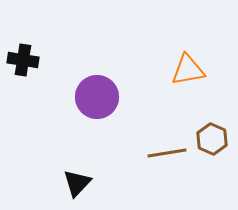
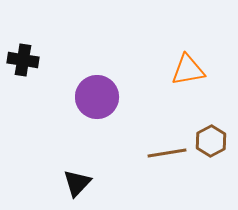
brown hexagon: moved 1 px left, 2 px down; rotated 8 degrees clockwise
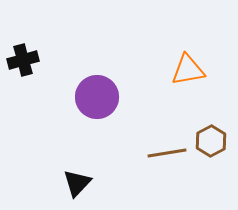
black cross: rotated 24 degrees counterclockwise
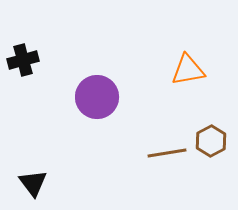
black triangle: moved 44 px left; rotated 20 degrees counterclockwise
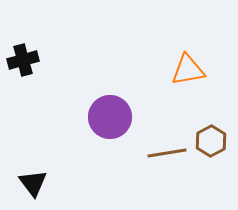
purple circle: moved 13 px right, 20 px down
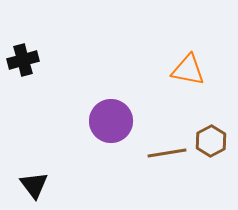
orange triangle: rotated 21 degrees clockwise
purple circle: moved 1 px right, 4 px down
black triangle: moved 1 px right, 2 px down
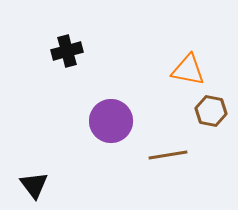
black cross: moved 44 px right, 9 px up
brown hexagon: moved 30 px up; rotated 20 degrees counterclockwise
brown line: moved 1 px right, 2 px down
